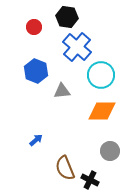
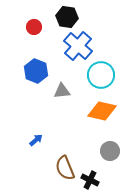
blue cross: moved 1 px right, 1 px up
orange diamond: rotated 12 degrees clockwise
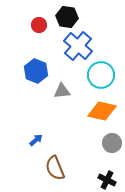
red circle: moved 5 px right, 2 px up
gray circle: moved 2 px right, 8 px up
brown semicircle: moved 10 px left
black cross: moved 17 px right
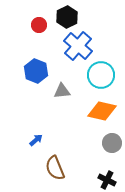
black hexagon: rotated 25 degrees clockwise
